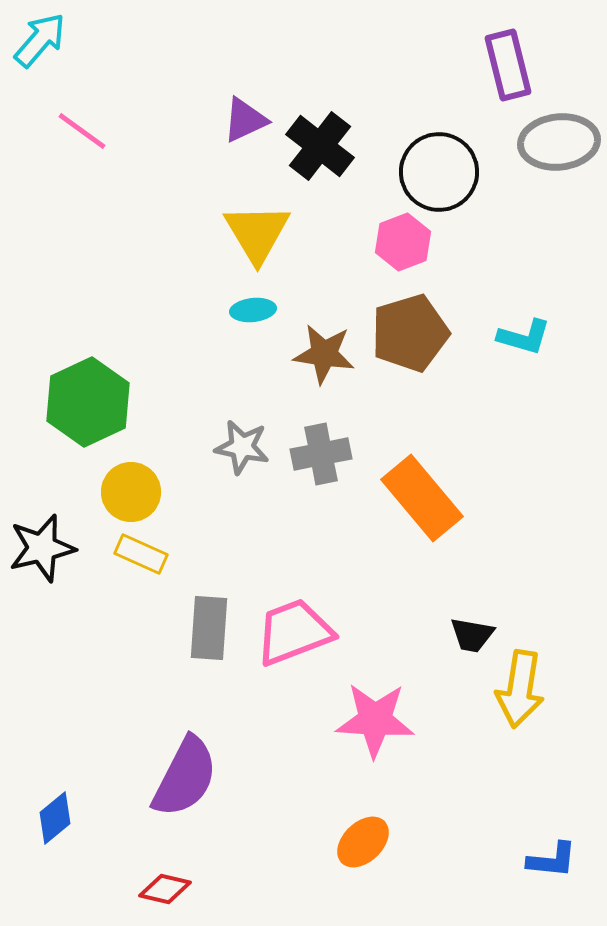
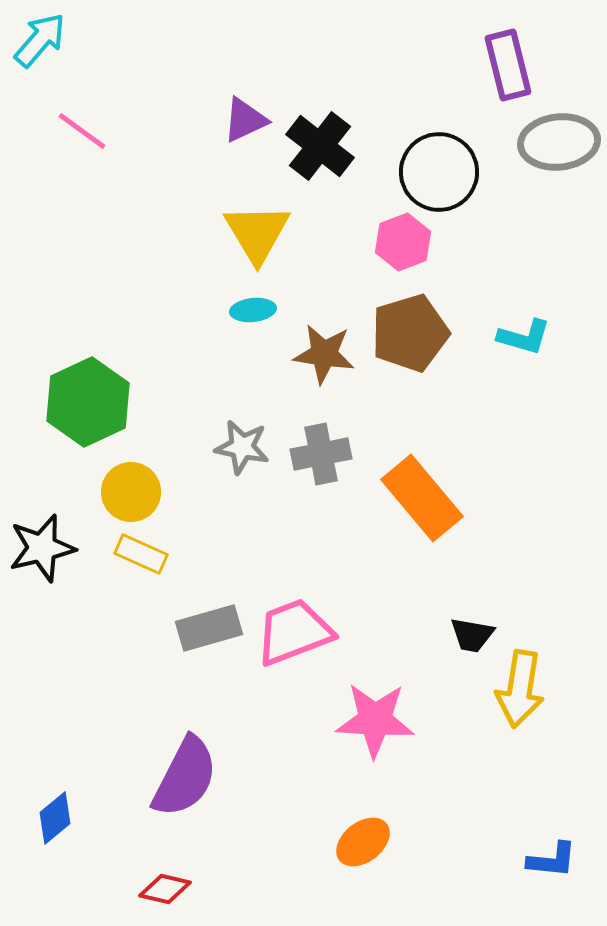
gray rectangle: rotated 70 degrees clockwise
orange ellipse: rotated 6 degrees clockwise
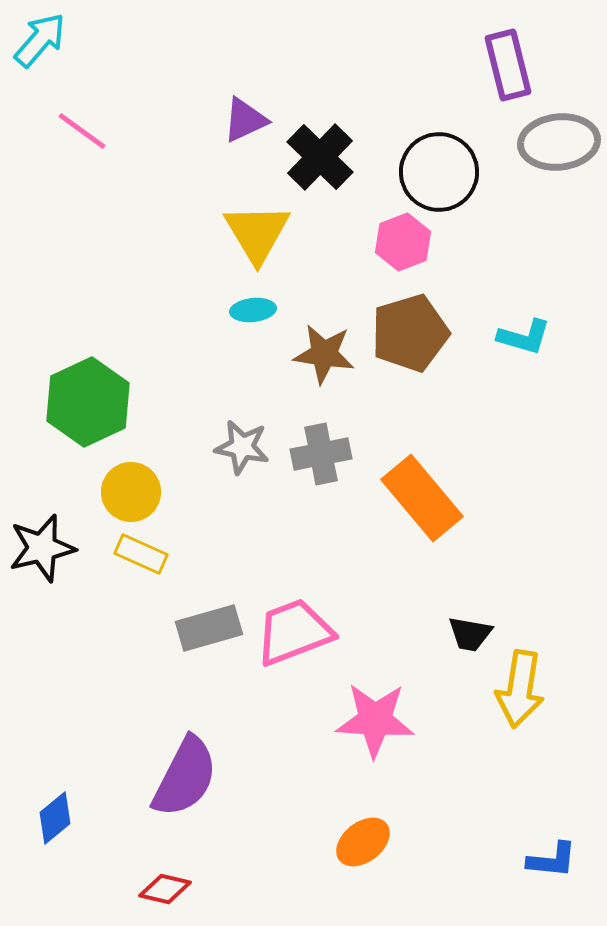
black cross: moved 11 px down; rotated 6 degrees clockwise
black trapezoid: moved 2 px left, 1 px up
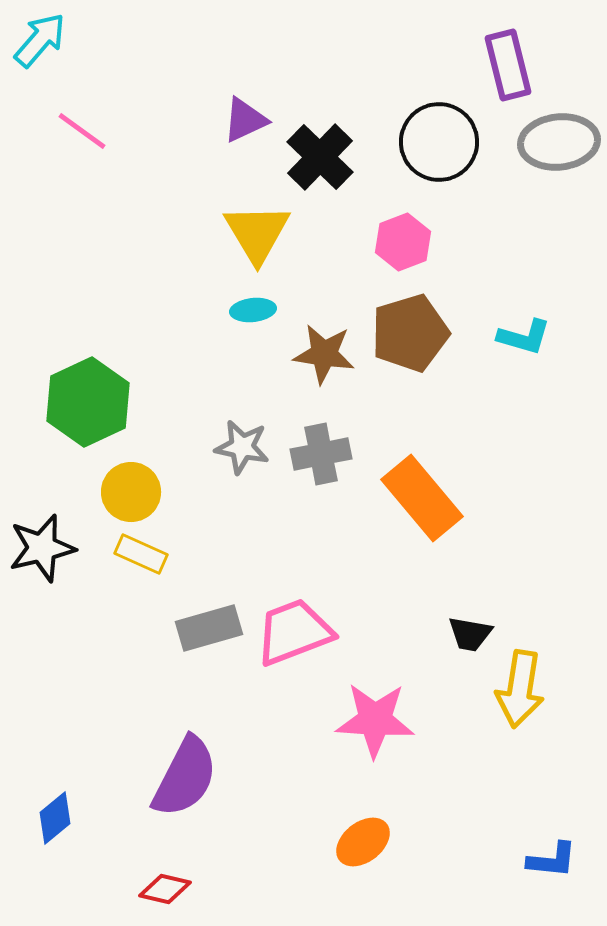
black circle: moved 30 px up
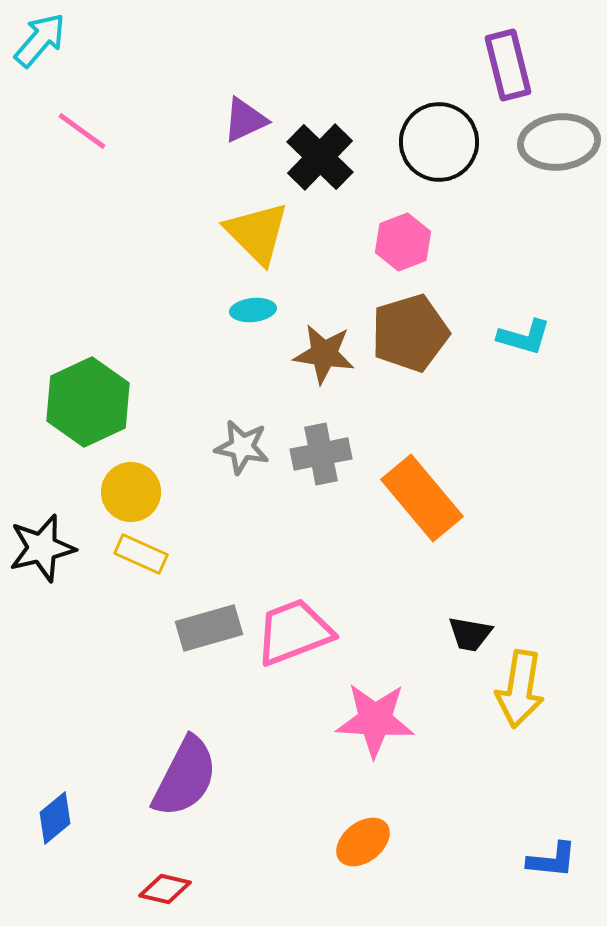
yellow triangle: rotated 14 degrees counterclockwise
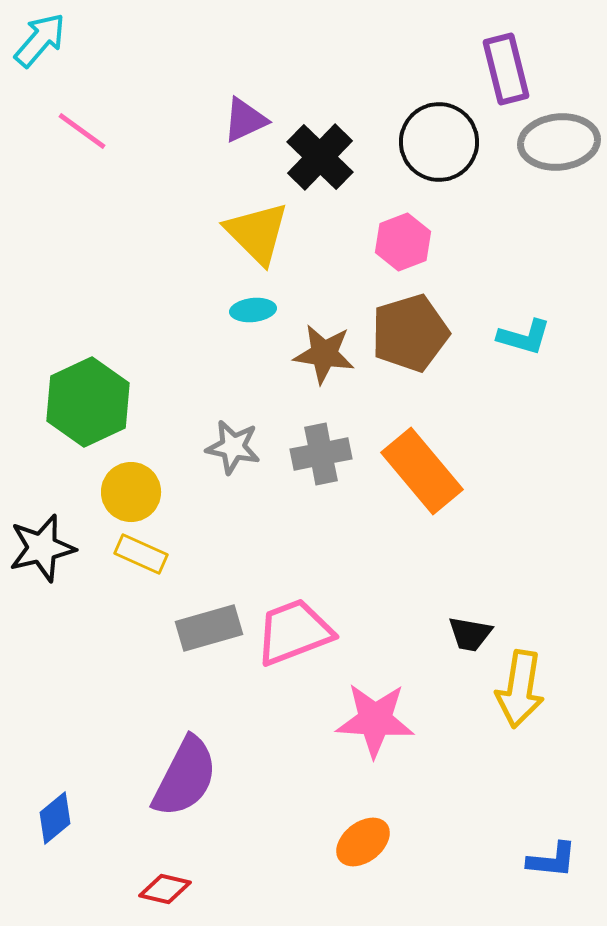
purple rectangle: moved 2 px left, 4 px down
gray star: moved 9 px left
orange rectangle: moved 27 px up
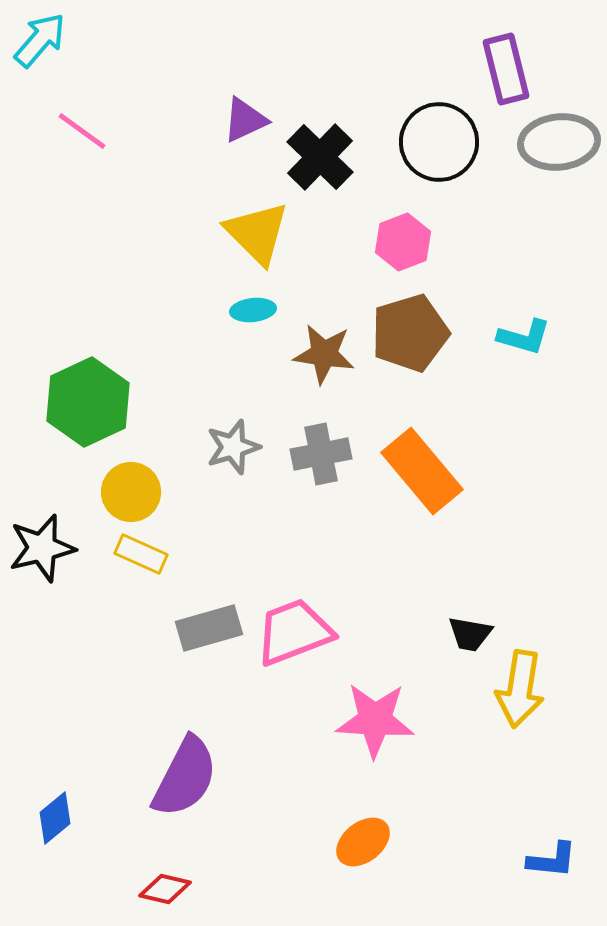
gray star: rotated 28 degrees counterclockwise
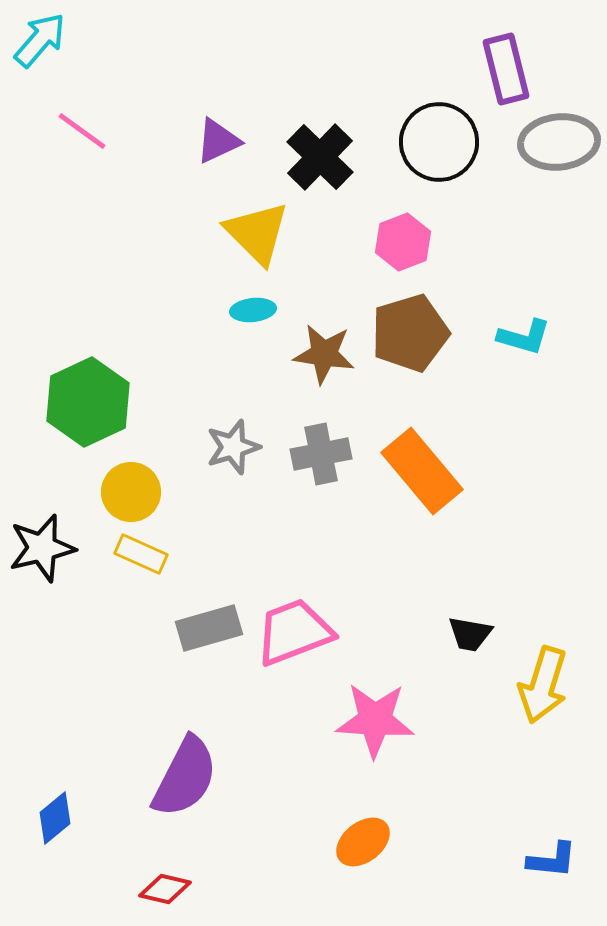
purple triangle: moved 27 px left, 21 px down
yellow arrow: moved 23 px right, 4 px up; rotated 8 degrees clockwise
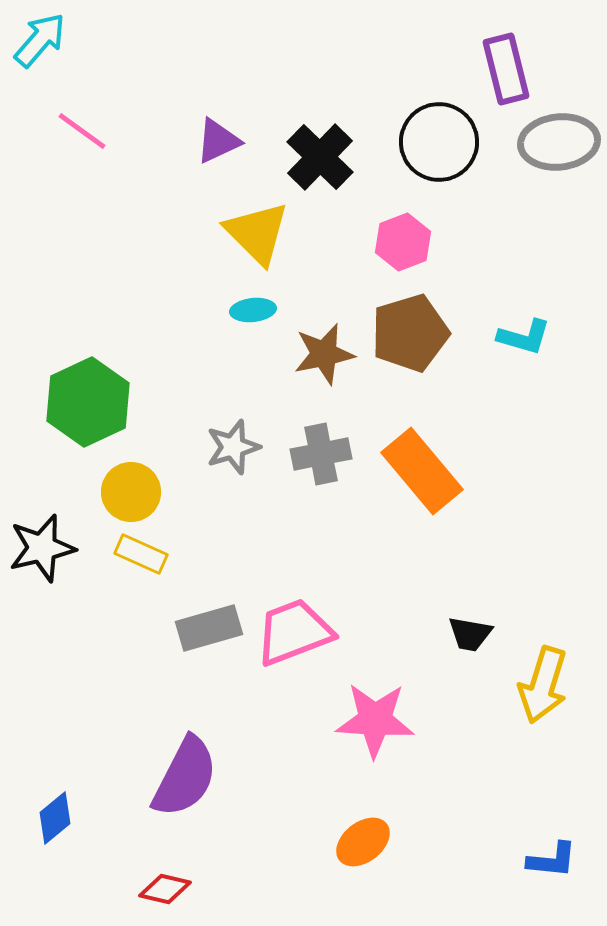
brown star: rotated 20 degrees counterclockwise
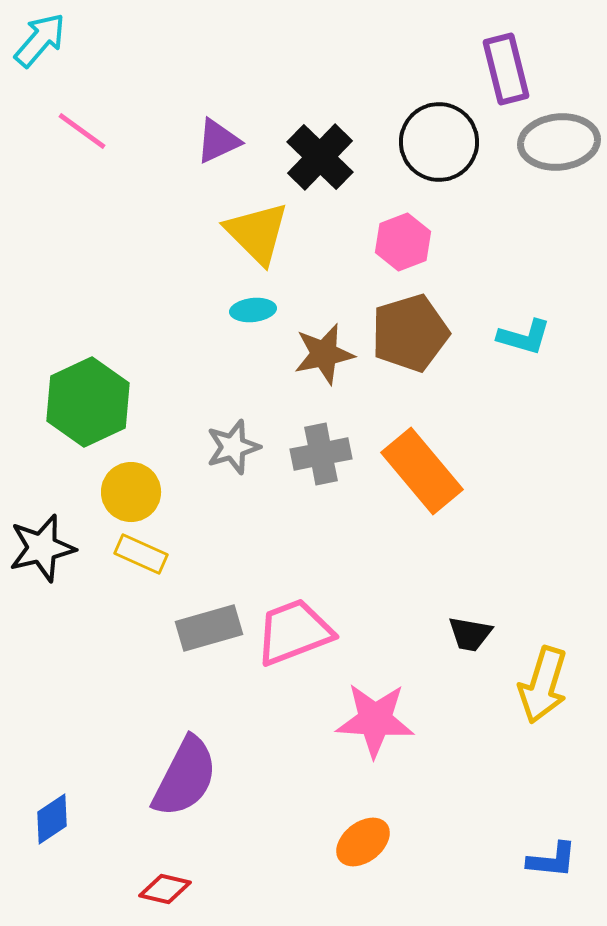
blue diamond: moved 3 px left, 1 px down; rotated 6 degrees clockwise
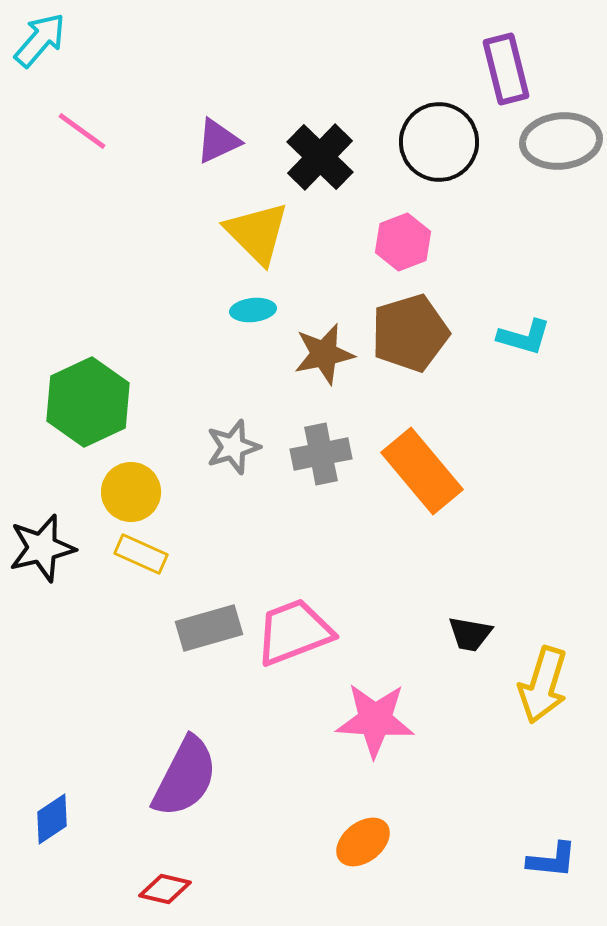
gray ellipse: moved 2 px right, 1 px up
